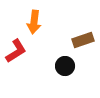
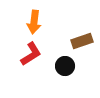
brown rectangle: moved 1 px left, 1 px down
red L-shape: moved 15 px right, 3 px down
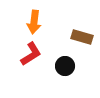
brown rectangle: moved 4 px up; rotated 35 degrees clockwise
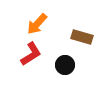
orange arrow: moved 3 px right, 2 px down; rotated 35 degrees clockwise
black circle: moved 1 px up
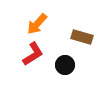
red L-shape: moved 2 px right
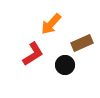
orange arrow: moved 14 px right
brown rectangle: moved 6 px down; rotated 40 degrees counterclockwise
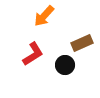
orange arrow: moved 7 px left, 8 px up
